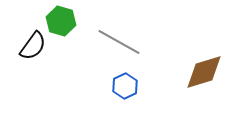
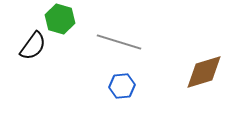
green hexagon: moved 1 px left, 2 px up
gray line: rotated 12 degrees counterclockwise
blue hexagon: moved 3 px left; rotated 20 degrees clockwise
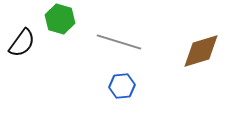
black semicircle: moved 11 px left, 3 px up
brown diamond: moved 3 px left, 21 px up
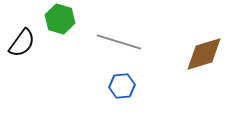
brown diamond: moved 3 px right, 3 px down
